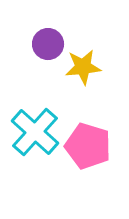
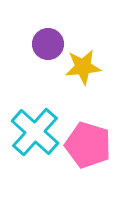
pink pentagon: moved 1 px up
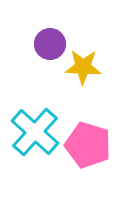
purple circle: moved 2 px right
yellow star: rotated 9 degrees clockwise
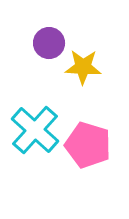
purple circle: moved 1 px left, 1 px up
cyan cross: moved 2 px up
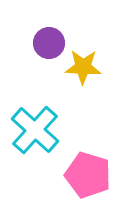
pink pentagon: moved 30 px down
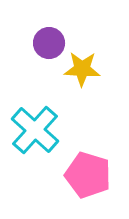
yellow star: moved 1 px left, 2 px down
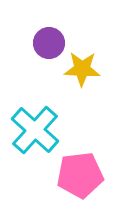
pink pentagon: moved 8 px left; rotated 24 degrees counterclockwise
